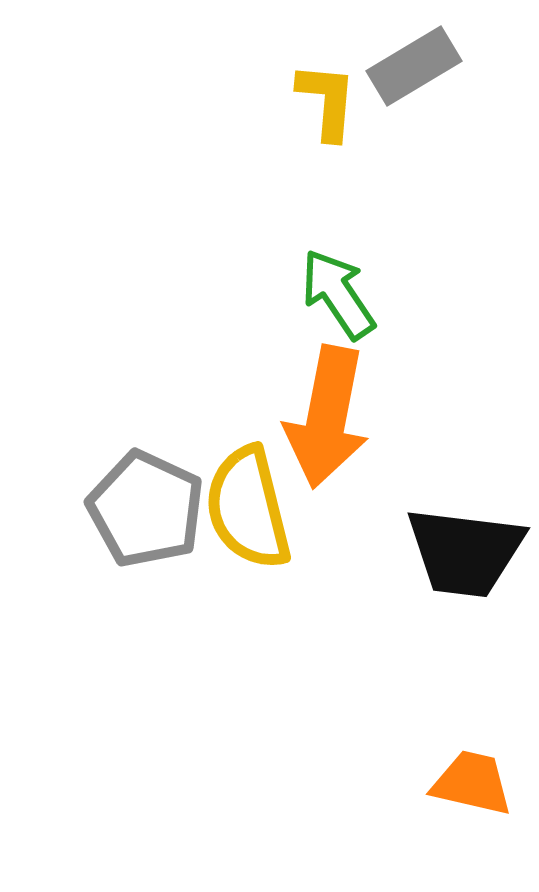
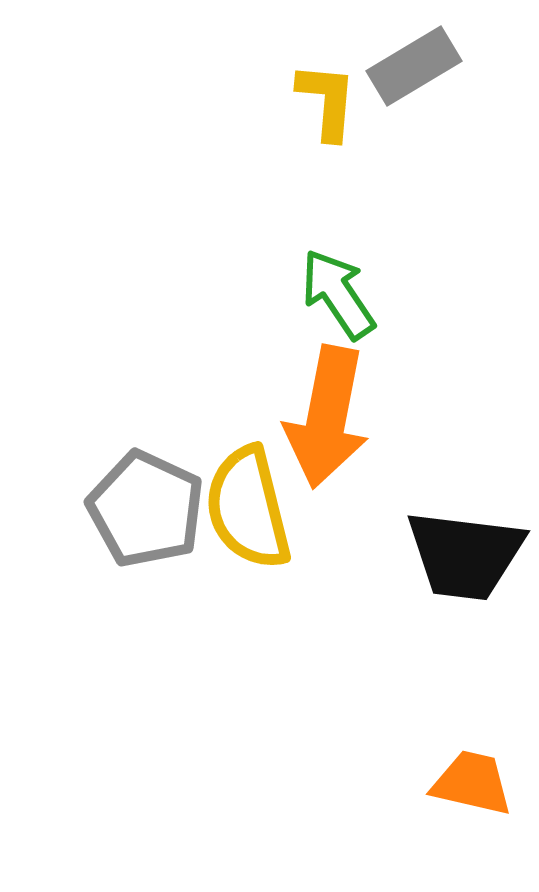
black trapezoid: moved 3 px down
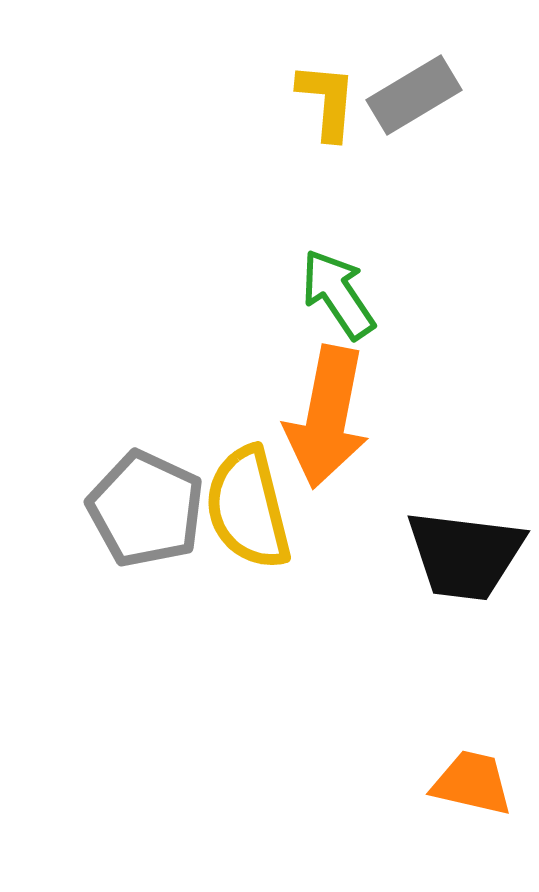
gray rectangle: moved 29 px down
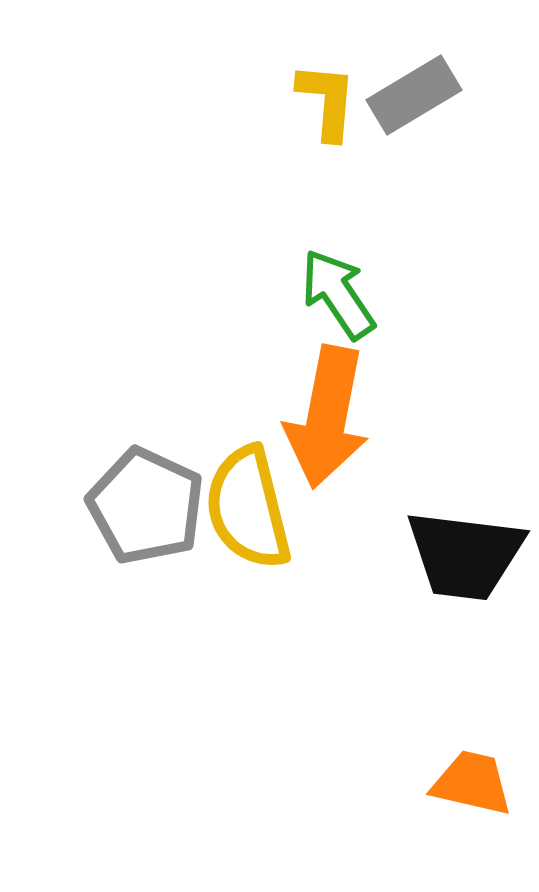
gray pentagon: moved 3 px up
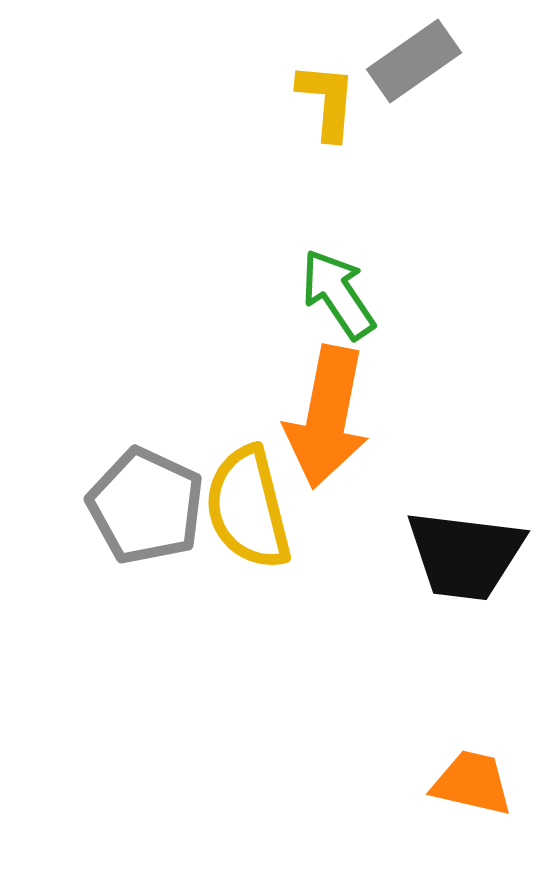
gray rectangle: moved 34 px up; rotated 4 degrees counterclockwise
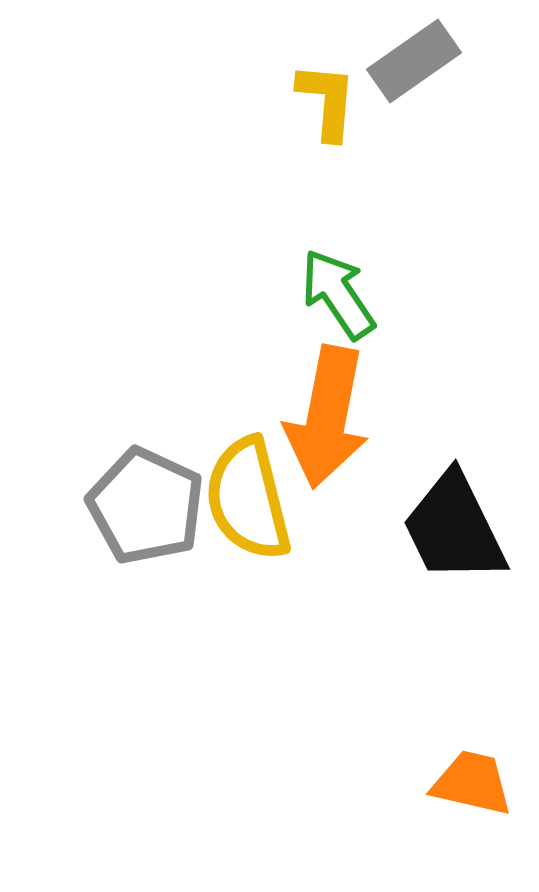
yellow semicircle: moved 9 px up
black trapezoid: moved 11 px left, 27 px up; rotated 57 degrees clockwise
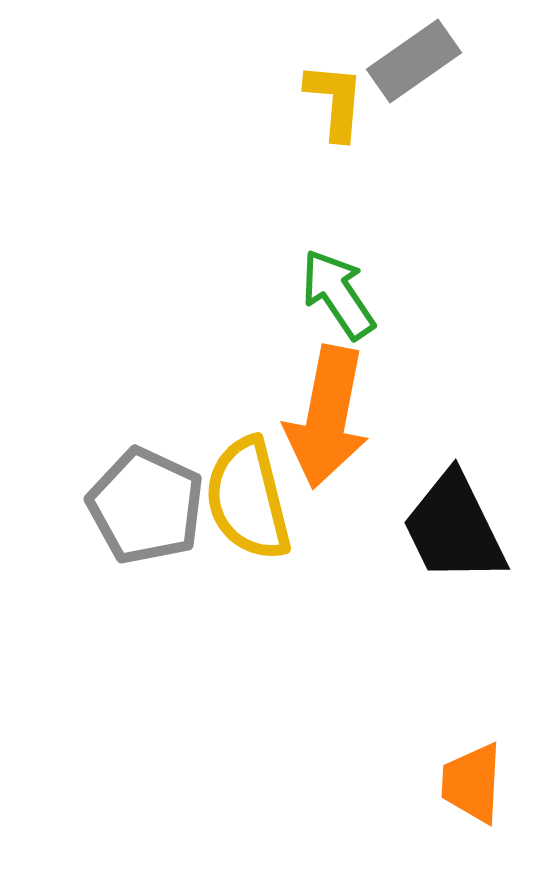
yellow L-shape: moved 8 px right
orange trapezoid: rotated 100 degrees counterclockwise
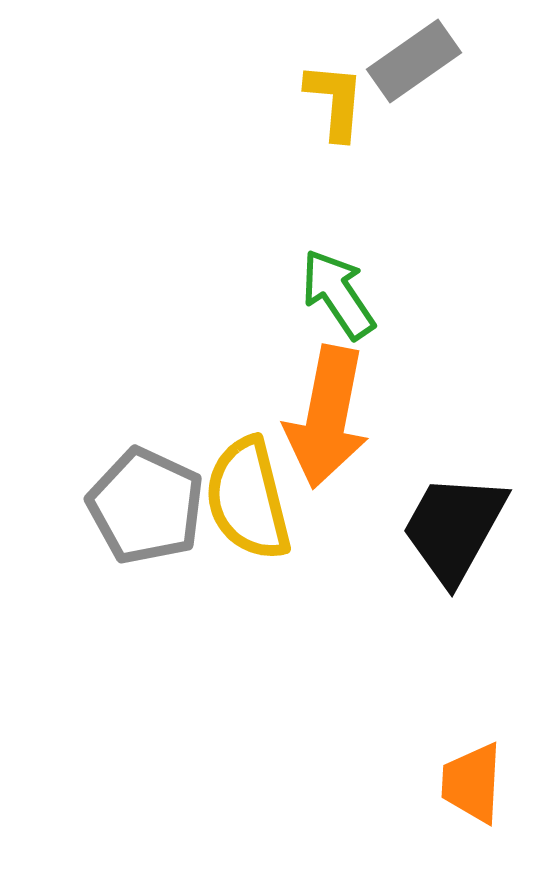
black trapezoid: rotated 55 degrees clockwise
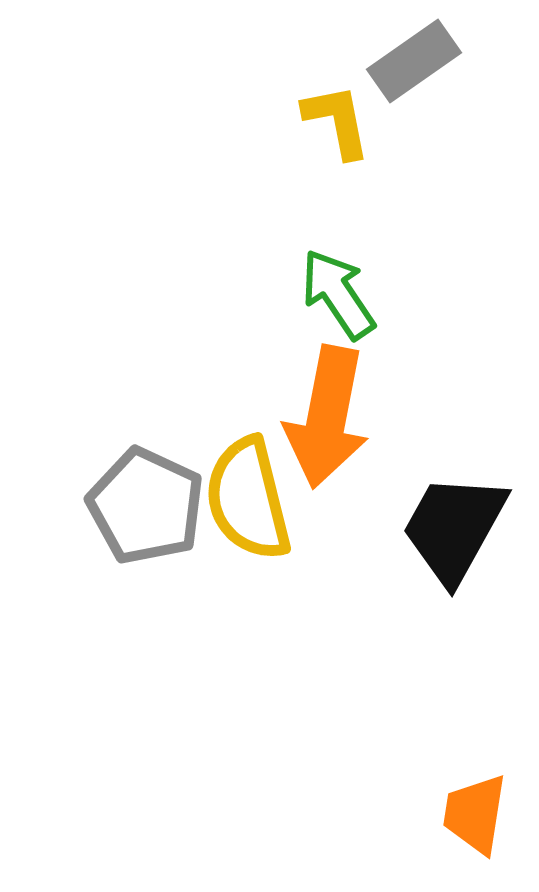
yellow L-shape: moved 2 px right, 20 px down; rotated 16 degrees counterclockwise
orange trapezoid: moved 3 px right, 31 px down; rotated 6 degrees clockwise
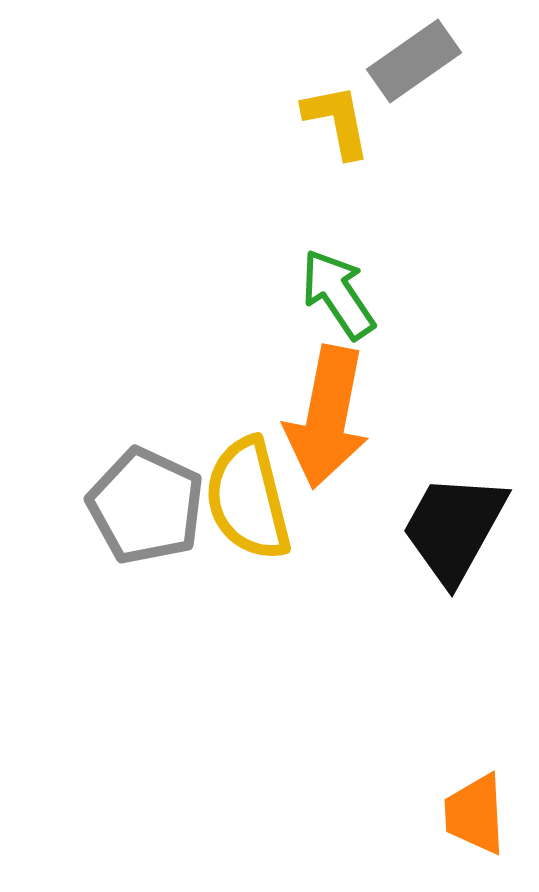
orange trapezoid: rotated 12 degrees counterclockwise
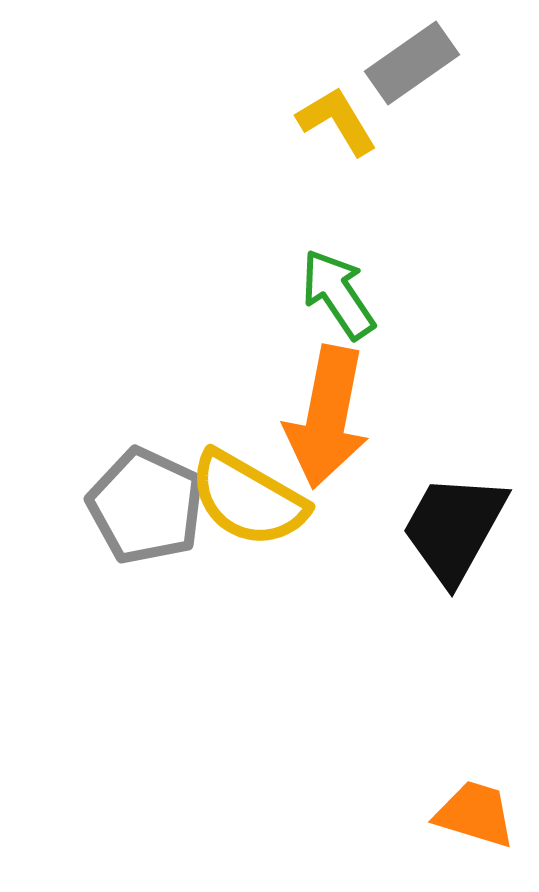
gray rectangle: moved 2 px left, 2 px down
yellow L-shape: rotated 20 degrees counterclockwise
yellow semicircle: rotated 46 degrees counterclockwise
orange trapezoid: rotated 110 degrees clockwise
